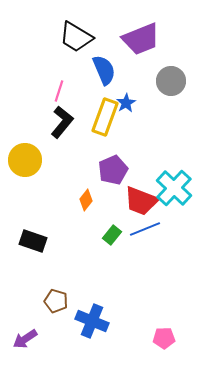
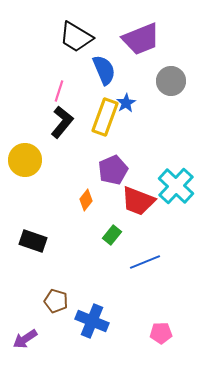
cyan cross: moved 2 px right, 2 px up
red trapezoid: moved 3 px left
blue line: moved 33 px down
pink pentagon: moved 3 px left, 5 px up
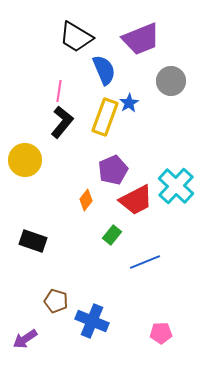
pink line: rotated 10 degrees counterclockwise
blue star: moved 3 px right
red trapezoid: moved 2 px left, 1 px up; rotated 48 degrees counterclockwise
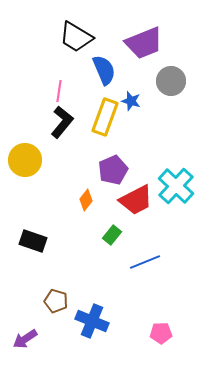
purple trapezoid: moved 3 px right, 4 px down
blue star: moved 2 px right, 2 px up; rotated 24 degrees counterclockwise
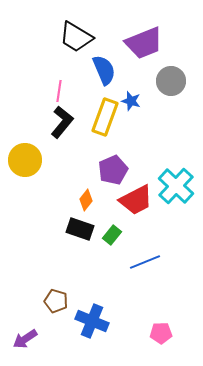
black rectangle: moved 47 px right, 12 px up
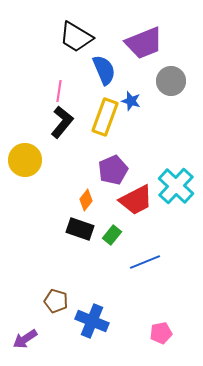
pink pentagon: rotated 10 degrees counterclockwise
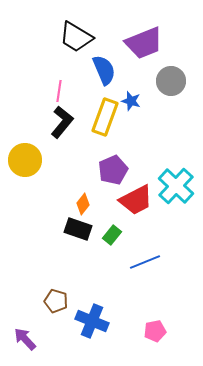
orange diamond: moved 3 px left, 4 px down
black rectangle: moved 2 px left
pink pentagon: moved 6 px left, 2 px up
purple arrow: rotated 80 degrees clockwise
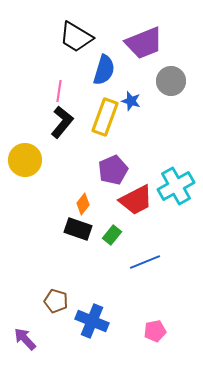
blue semicircle: rotated 40 degrees clockwise
cyan cross: rotated 18 degrees clockwise
